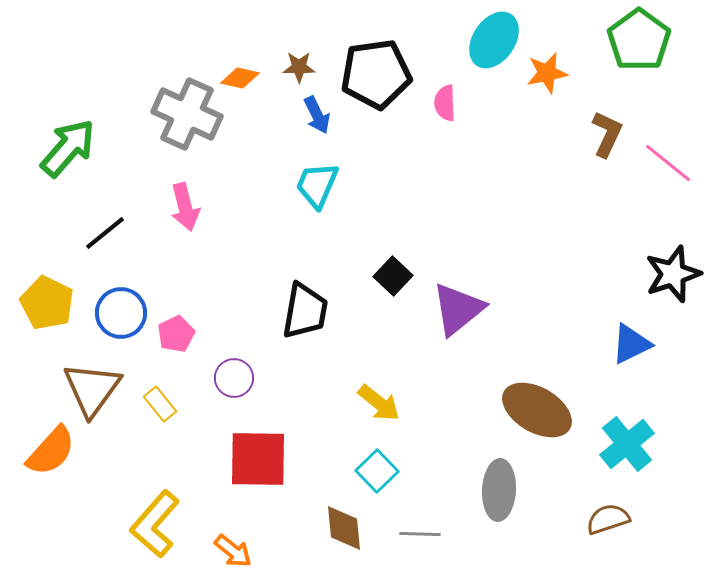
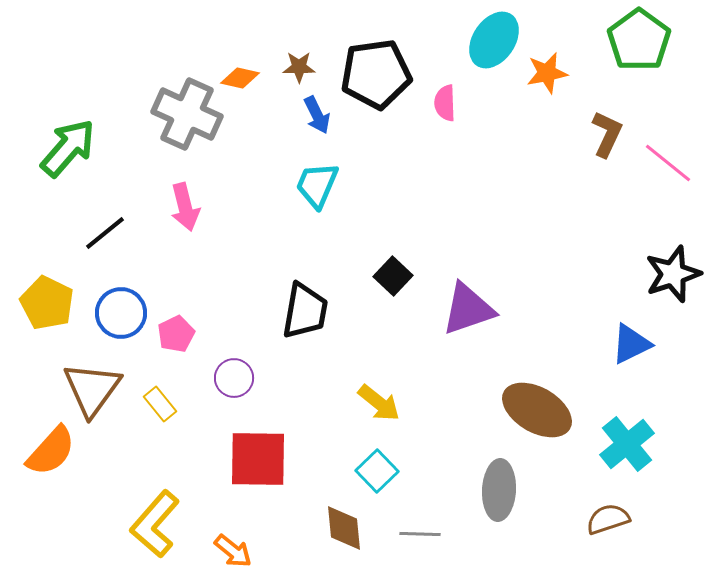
purple triangle: moved 10 px right; rotated 20 degrees clockwise
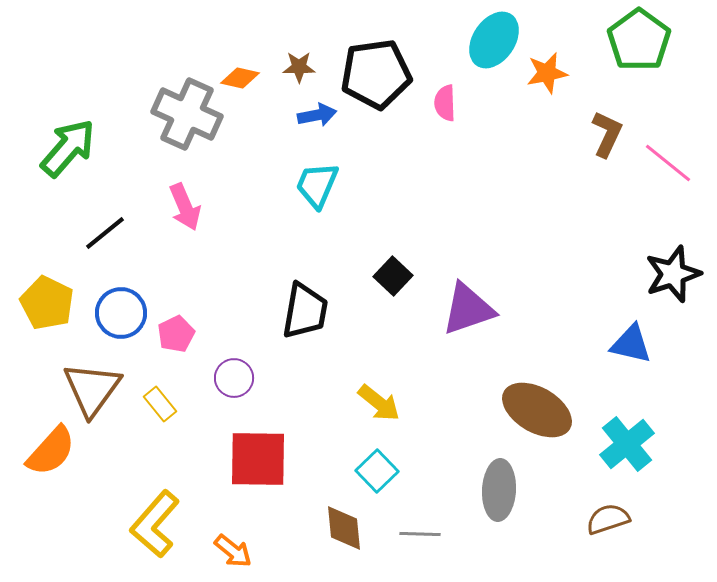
blue arrow: rotated 75 degrees counterclockwise
pink arrow: rotated 9 degrees counterclockwise
blue triangle: rotated 39 degrees clockwise
